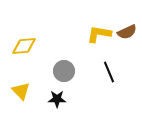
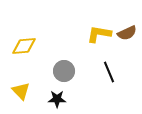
brown semicircle: moved 1 px down
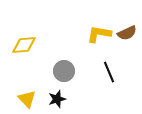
yellow diamond: moved 1 px up
yellow triangle: moved 6 px right, 8 px down
black star: rotated 18 degrees counterclockwise
